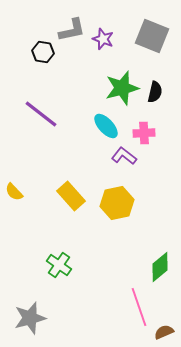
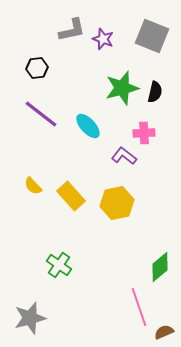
black hexagon: moved 6 px left, 16 px down; rotated 15 degrees counterclockwise
cyan ellipse: moved 18 px left
yellow semicircle: moved 19 px right, 6 px up
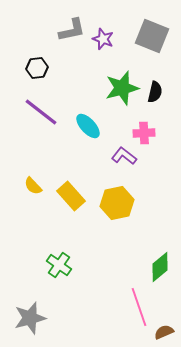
purple line: moved 2 px up
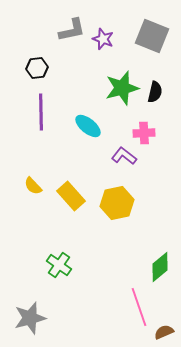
purple line: rotated 51 degrees clockwise
cyan ellipse: rotated 8 degrees counterclockwise
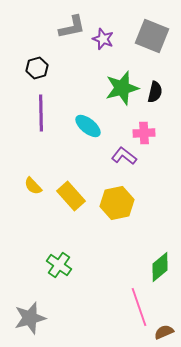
gray L-shape: moved 3 px up
black hexagon: rotated 10 degrees counterclockwise
purple line: moved 1 px down
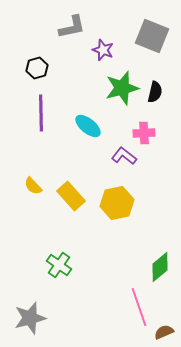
purple star: moved 11 px down
